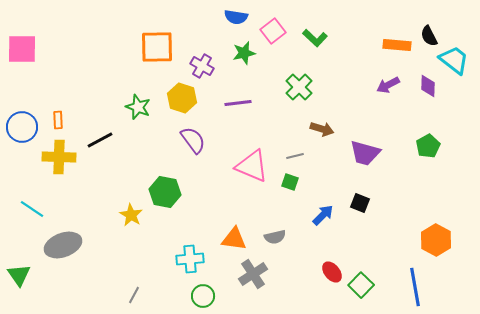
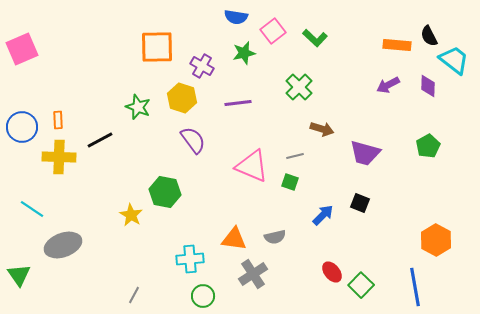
pink square at (22, 49): rotated 24 degrees counterclockwise
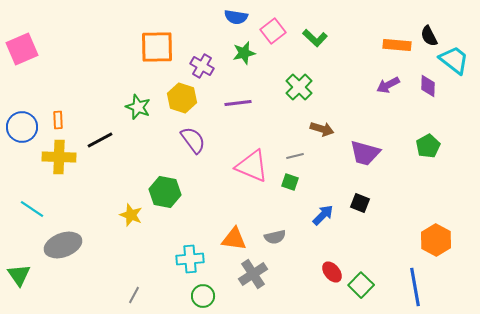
yellow star at (131, 215): rotated 10 degrees counterclockwise
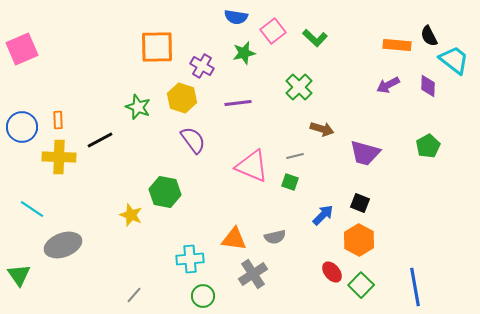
orange hexagon at (436, 240): moved 77 px left
gray line at (134, 295): rotated 12 degrees clockwise
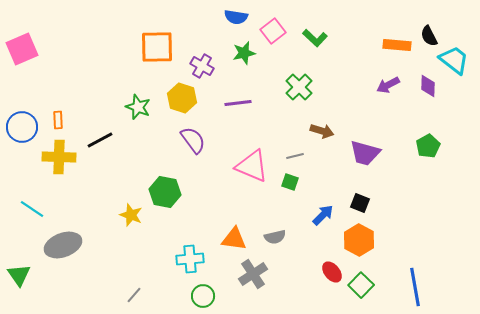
brown arrow at (322, 129): moved 2 px down
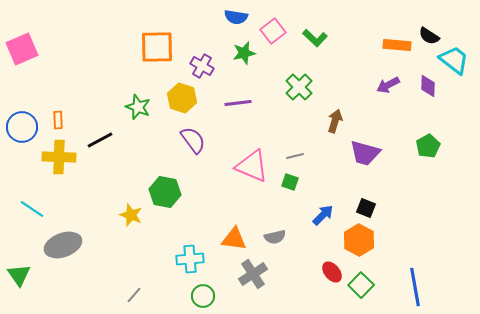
black semicircle at (429, 36): rotated 30 degrees counterclockwise
brown arrow at (322, 131): moved 13 px right, 10 px up; rotated 90 degrees counterclockwise
black square at (360, 203): moved 6 px right, 5 px down
